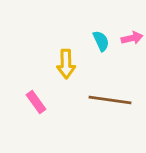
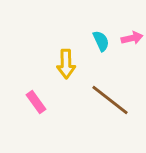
brown line: rotated 30 degrees clockwise
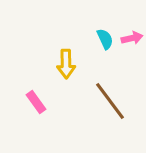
cyan semicircle: moved 4 px right, 2 px up
brown line: moved 1 px down; rotated 15 degrees clockwise
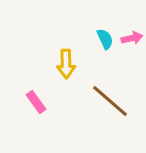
brown line: rotated 12 degrees counterclockwise
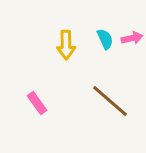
yellow arrow: moved 19 px up
pink rectangle: moved 1 px right, 1 px down
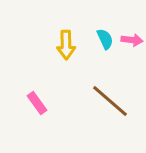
pink arrow: moved 2 px down; rotated 20 degrees clockwise
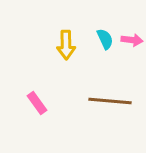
brown line: rotated 36 degrees counterclockwise
